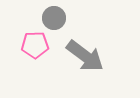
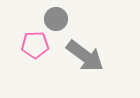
gray circle: moved 2 px right, 1 px down
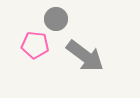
pink pentagon: rotated 8 degrees clockwise
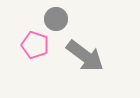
pink pentagon: rotated 12 degrees clockwise
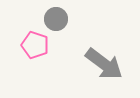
gray arrow: moved 19 px right, 8 px down
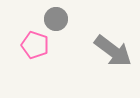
gray arrow: moved 9 px right, 13 px up
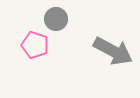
gray arrow: rotated 9 degrees counterclockwise
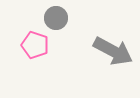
gray circle: moved 1 px up
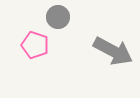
gray circle: moved 2 px right, 1 px up
